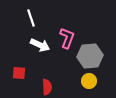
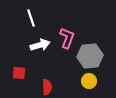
white arrow: rotated 42 degrees counterclockwise
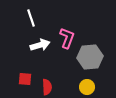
gray hexagon: moved 1 px down
red square: moved 6 px right, 6 px down
yellow circle: moved 2 px left, 6 px down
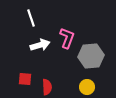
gray hexagon: moved 1 px right, 1 px up
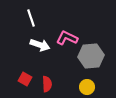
pink L-shape: rotated 85 degrees counterclockwise
white arrow: rotated 36 degrees clockwise
red square: rotated 24 degrees clockwise
red semicircle: moved 3 px up
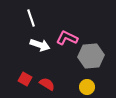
red semicircle: rotated 56 degrees counterclockwise
